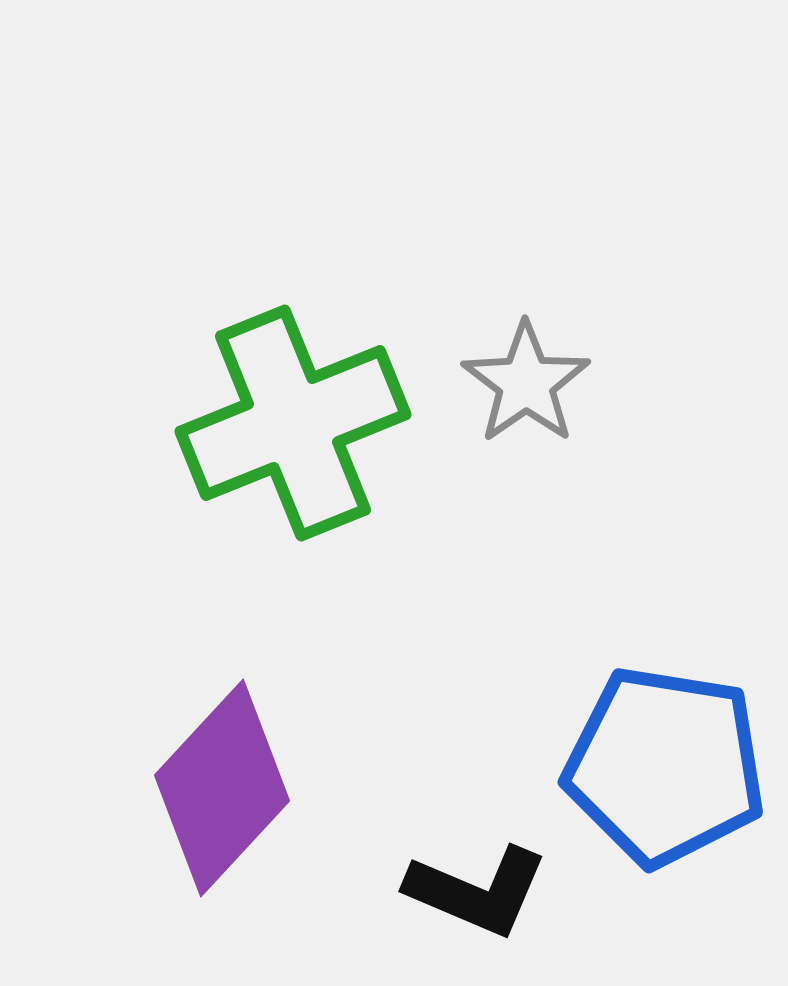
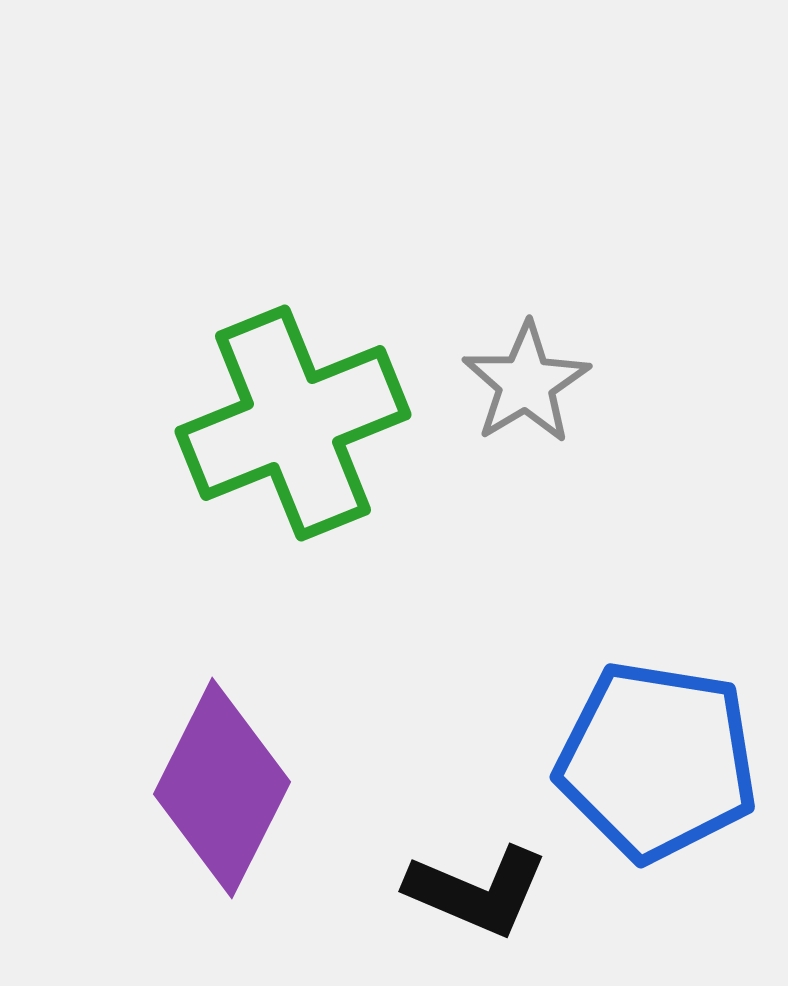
gray star: rotated 4 degrees clockwise
blue pentagon: moved 8 px left, 5 px up
purple diamond: rotated 16 degrees counterclockwise
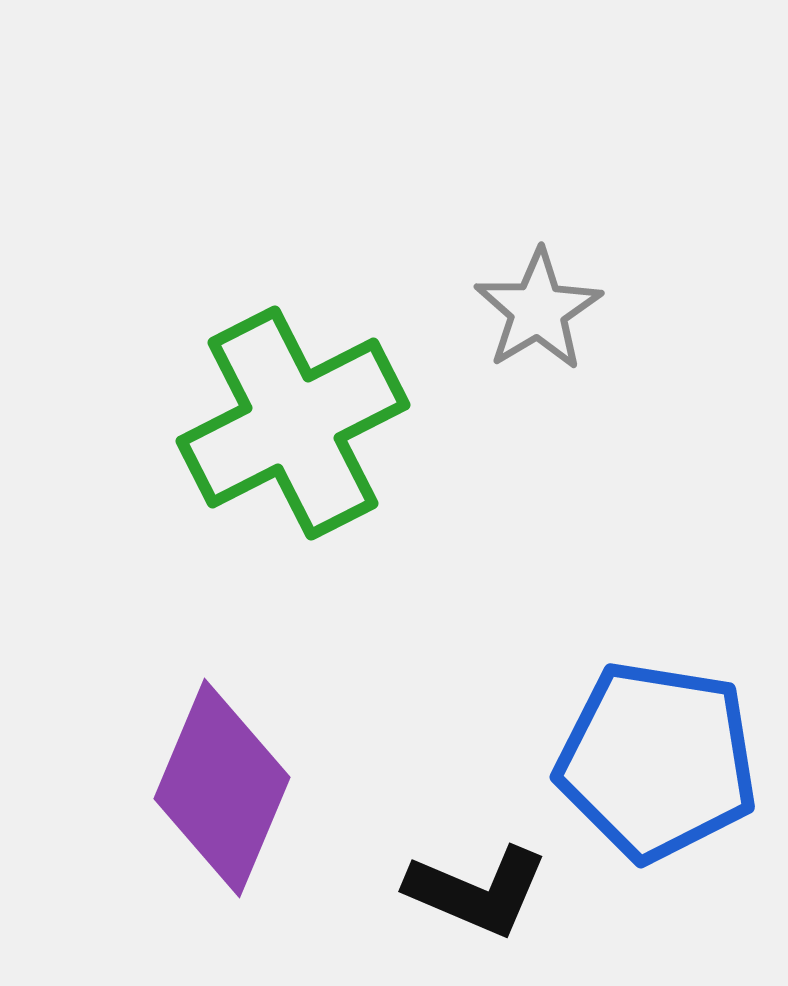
gray star: moved 12 px right, 73 px up
green cross: rotated 5 degrees counterclockwise
purple diamond: rotated 4 degrees counterclockwise
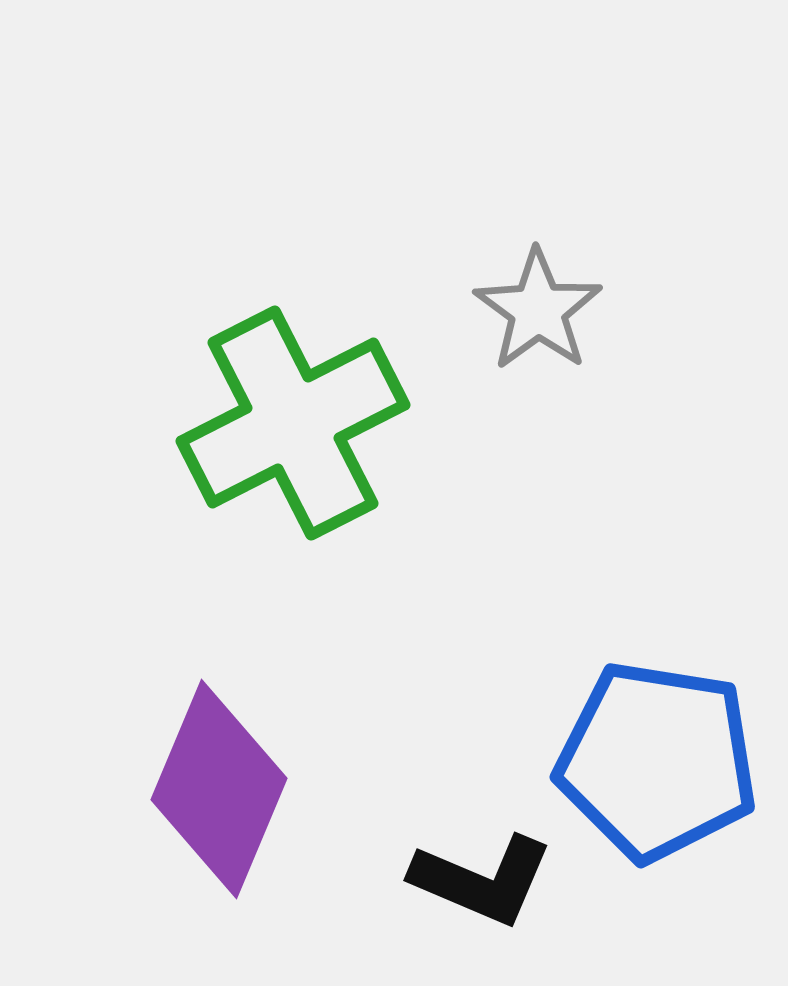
gray star: rotated 5 degrees counterclockwise
purple diamond: moved 3 px left, 1 px down
black L-shape: moved 5 px right, 11 px up
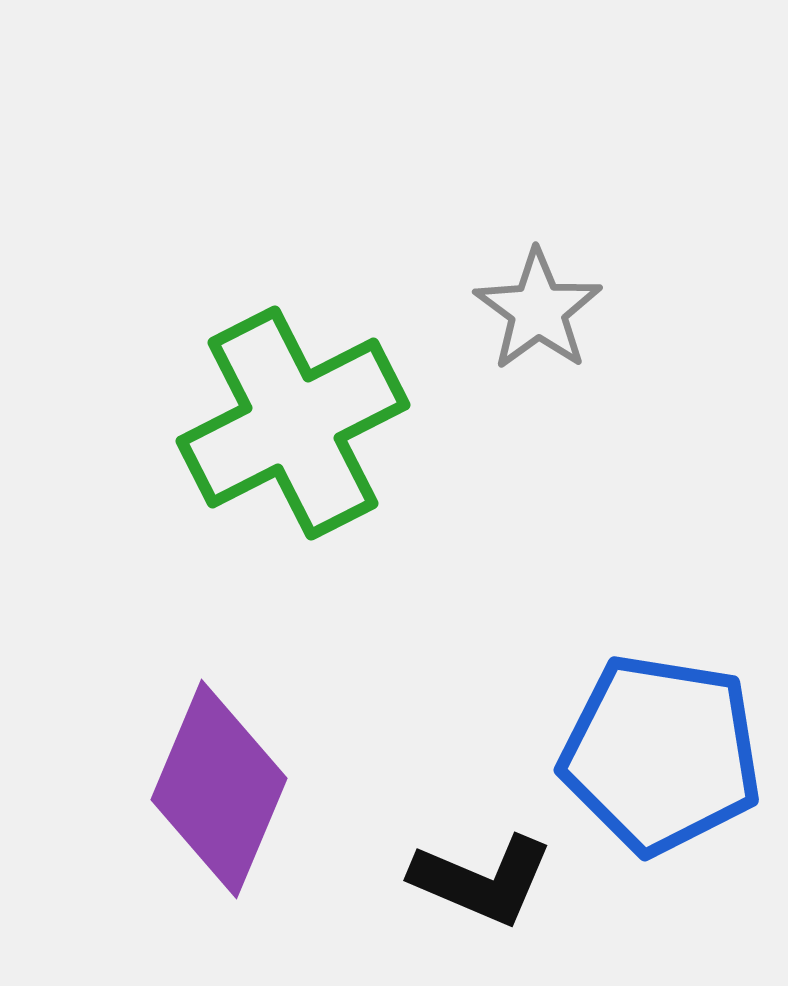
blue pentagon: moved 4 px right, 7 px up
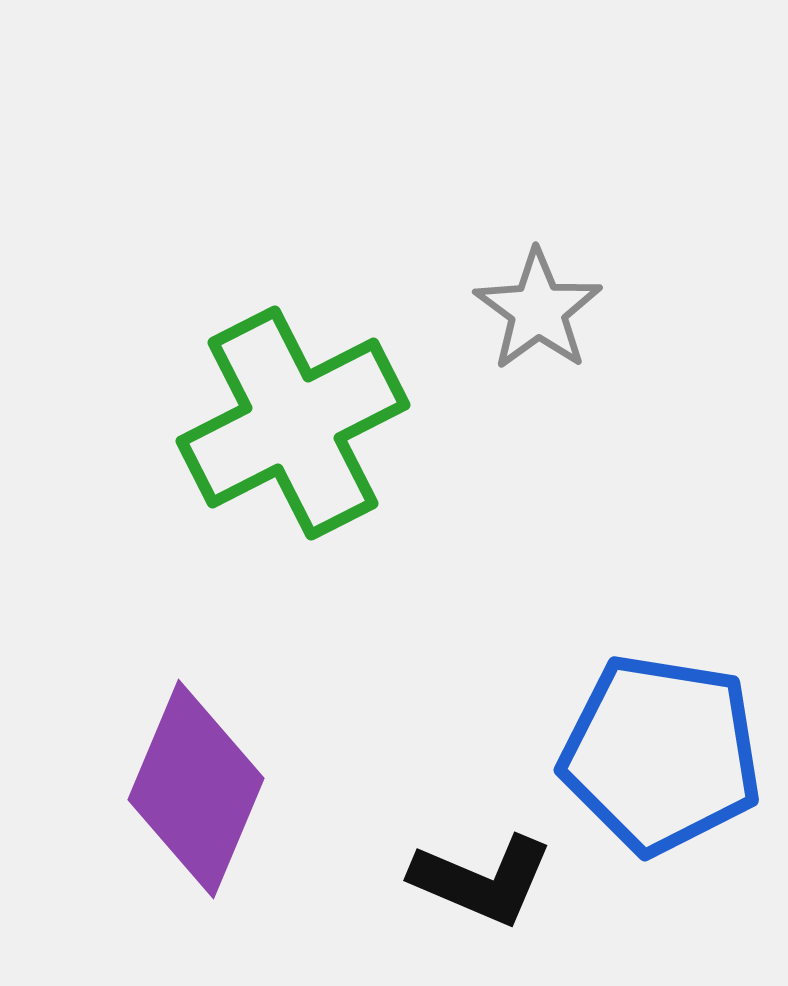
purple diamond: moved 23 px left
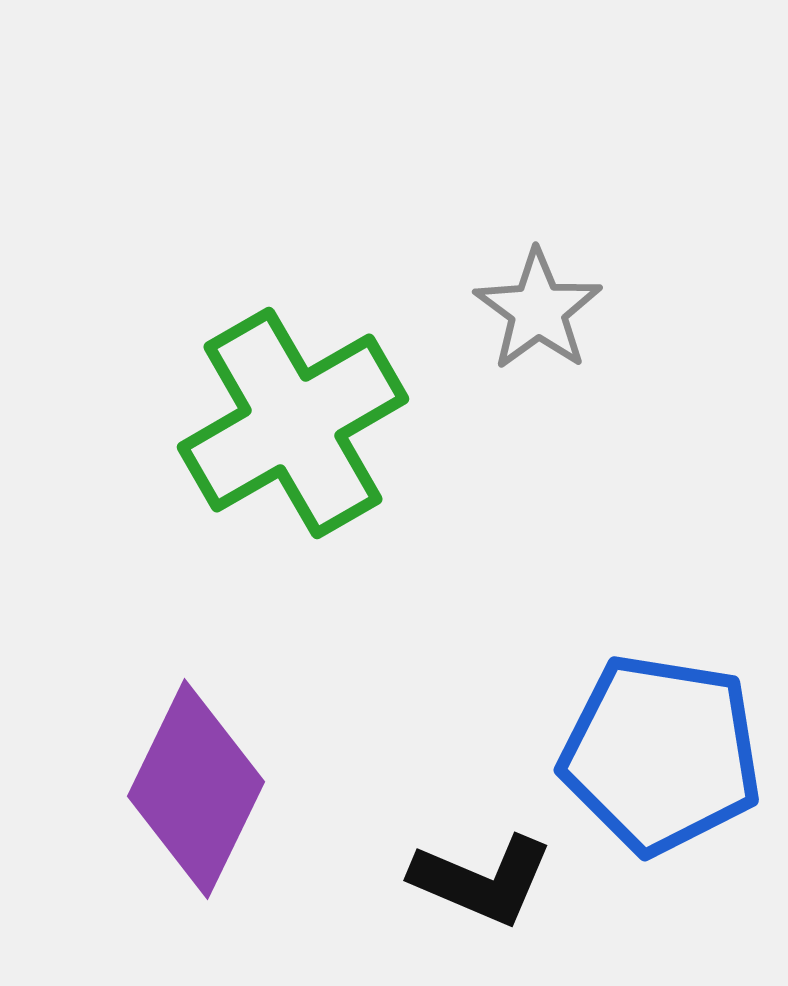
green cross: rotated 3 degrees counterclockwise
purple diamond: rotated 3 degrees clockwise
